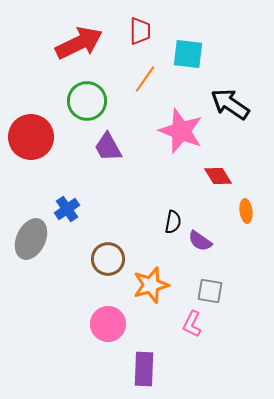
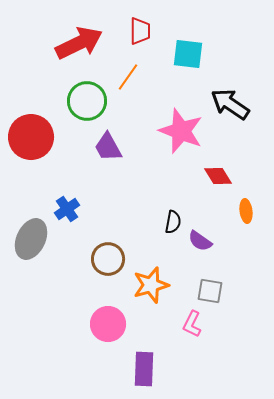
orange line: moved 17 px left, 2 px up
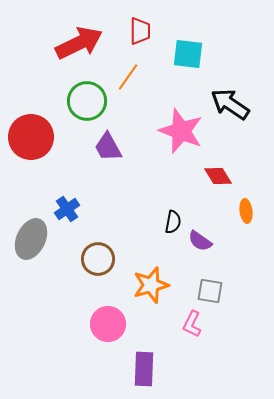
brown circle: moved 10 px left
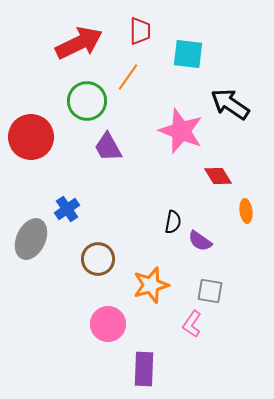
pink L-shape: rotated 8 degrees clockwise
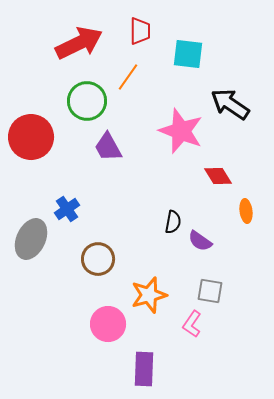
orange star: moved 2 px left, 10 px down
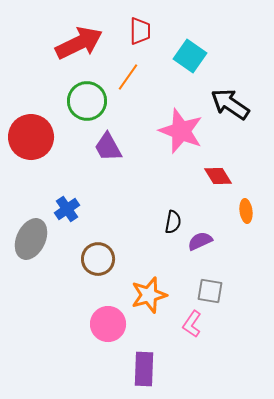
cyan square: moved 2 px right, 2 px down; rotated 28 degrees clockwise
purple semicircle: rotated 120 degrees clockwise
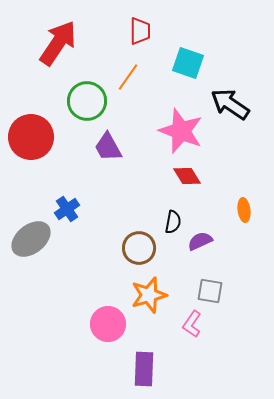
red arrow: moved 21 px left; rotated 30 degrees counterclockwise
cyan square: moved 2 px left, 7 px down; rotated 16 degrees counterclockwise
red diamond: moved 31 px left
orange ellipse: moved 2 px left, 1 px up
gray ellipse: rotated 27 degrees clockwise
brown circle: moved 41 px right, 11 px up
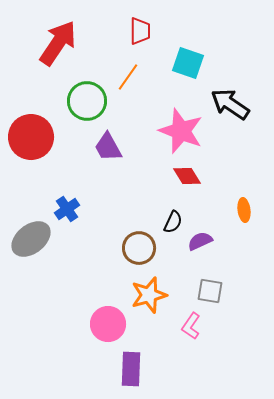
black semicircle: rotated 15 degrees clockwise
pink L-shape: moved 1 px left, 2 px down
purple rectangle: moved 13 px left
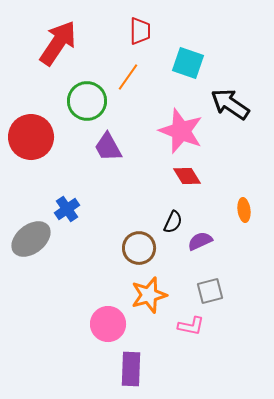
gray square: rotated 24 degrees counterclockwise
pink L-shape: rotated 112 degrees counterclockwise
